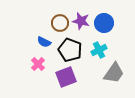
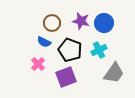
brown circle: moved 8 px left
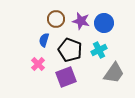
brown circle: moved 4 px right, 4 px up
blue semicircle: moved 2 px up; rotated 80 degrees clockwise
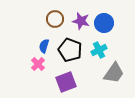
brown circle: moved 1 px left
blue semicircle: moved 6 px down
purple square: moved 5 px down
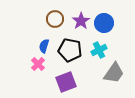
purple star: rotated 24 degrees clockwise
black pentagon: rotated 10 degrees counterclockwise
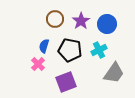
blue circle: moved 3 px right, 1 px down
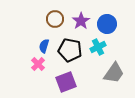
cyan cross: moved 1 px left, 3 px up
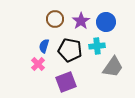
blue circle: moved 1 px left, 2 px up
cyan cross: moved 1 px left, 1 px up; rotated 21 degrees clockwise
gray trapezoid: moved 1 px left, 6 px up
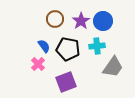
blue circle: moved 3 px left, 1 px up
blue semicircle: rotated 128 degrees clockwise
black pentagon: moved 2 px left, 1 px up
